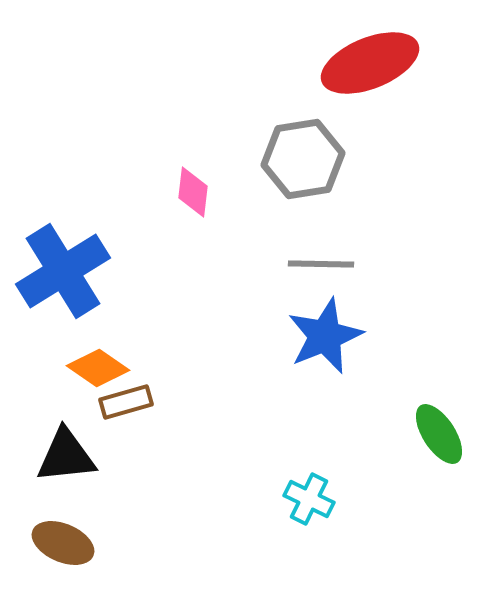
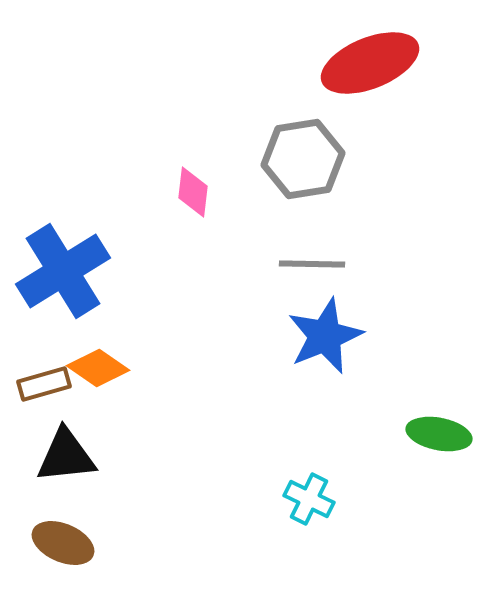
gray line: moved 9 px left
brown rectangle: moved 82 px left, 18 px up
green ellipse: rotated 46 degrees counterclockwise
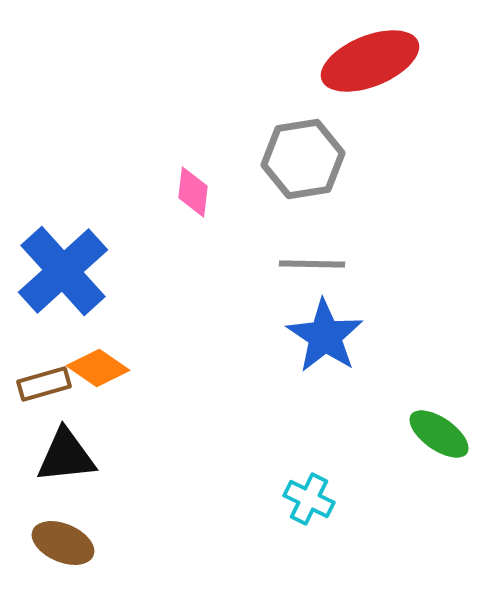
red ellipse: moved 2 px up
blue cross: rotated 10 degrees counterclockwise
blue star: rotated 16 degrees counterclockwise
green ellipse: rotated 24 degrees clockwise
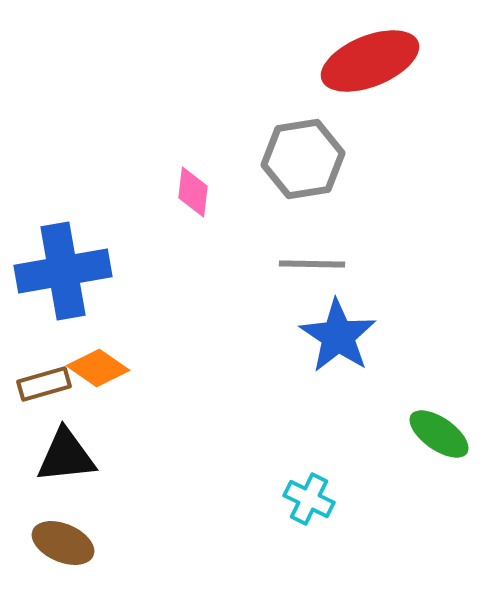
blue cross: rotated 32 degrees clockwise
blue star: moved 13 px right
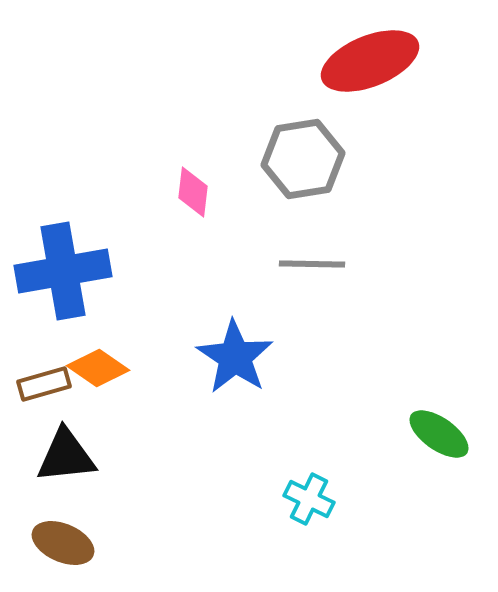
blue star: moved 103 px left, 21 px down
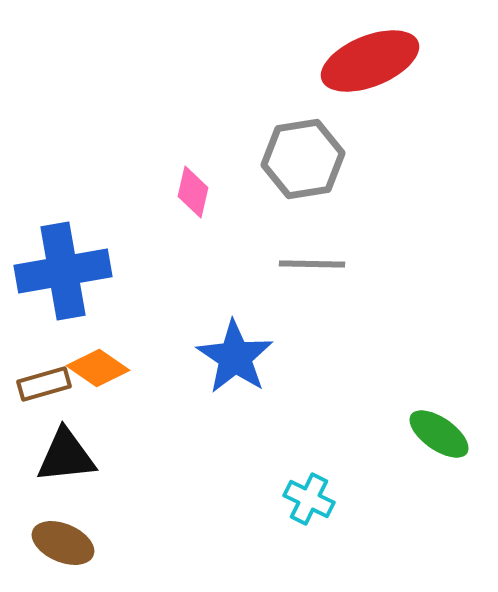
pink diamond: rotated 6 degrees clockwise
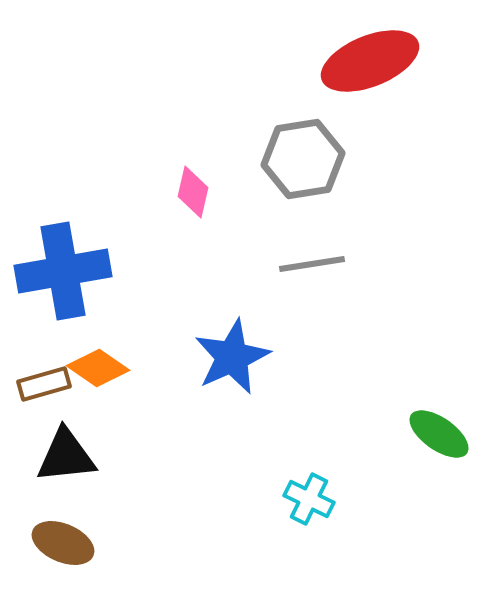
gray line: rotated 10 degrees counterclockwise
blue star: moved 3 px left; rotated 14 degrees clockwise
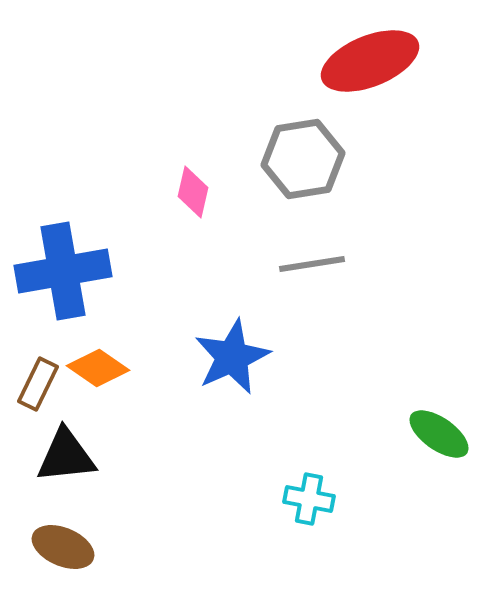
brown rectangle: moved 6 px left; rotated 48 degrees counterclockwise
cyan cross: rotated 15 degrees counterclockwise
brown ellipse: moved 4 px down
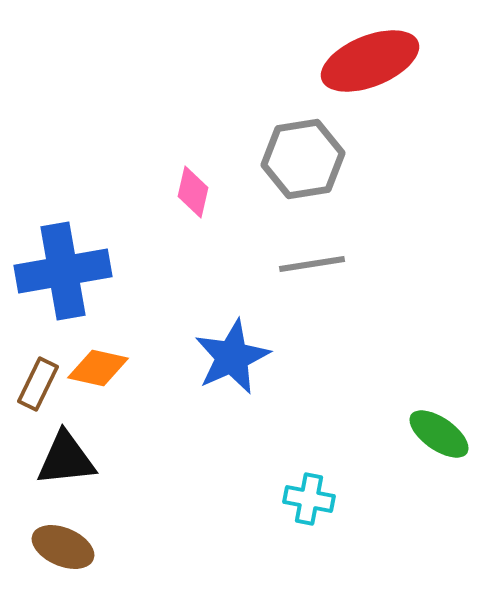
orange diamond: rotated 22 degrees counterclockwise
black triangle: moved 3 px down
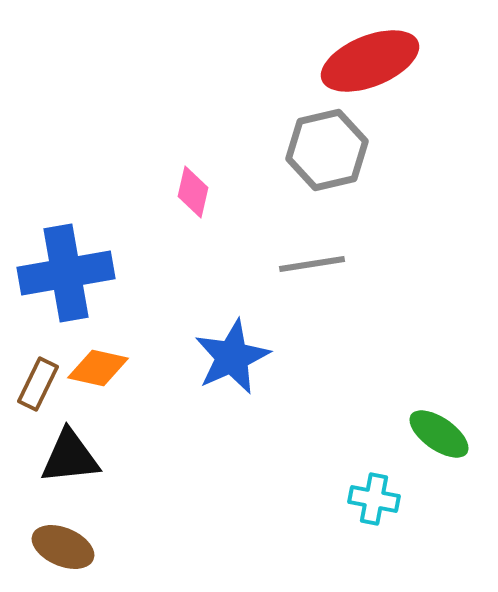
gray hexagon: moved 24 px right, 9 px up; rotated 4 degrees counterclockwise
blue cross: moved 3 px right, 2 px down
black triangle: moved 4 px right, 2 px up
cyan cross: moved 65 px right
